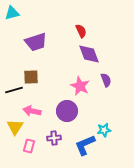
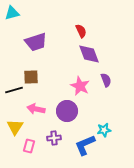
pink arrow: moved 4 px right, 2 px up
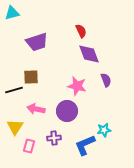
purple trapezoid: moved 1 px right
pink star: moved 3 px left; rotated 12 degrees counterclockwise
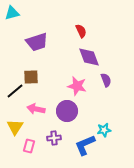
purple diamond: moved 3 px down
black line: moved 1 px right, 1 px down; rotated 24 degrees counterclockwise
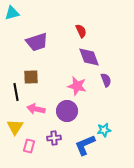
black line: moved 1 px right, 1 px down; rotated 60 degrees counterclockwise
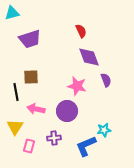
purple trapezoid: moved 7 px left, 3 px up
blue L-shape: moved 1 px right, 1 px down
